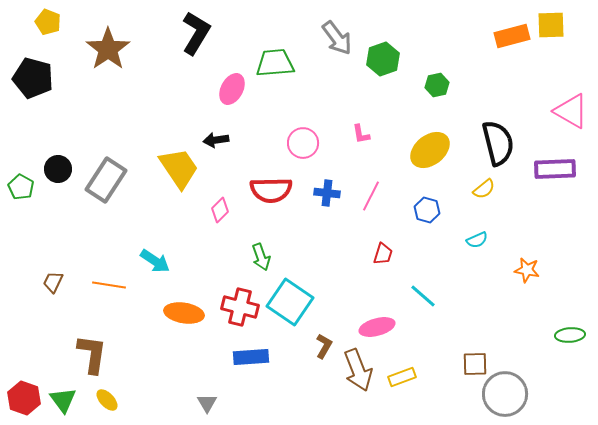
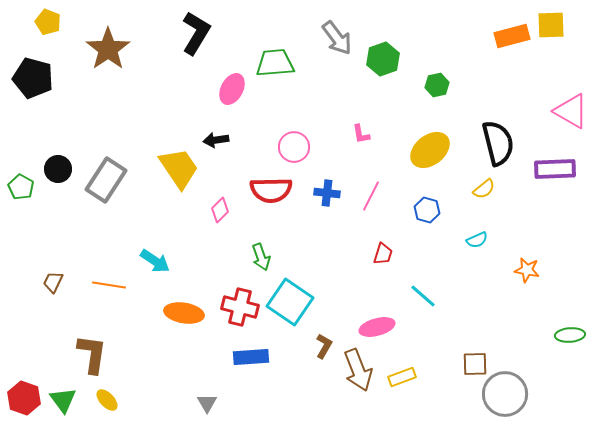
pink circle at (303, 143): moved 9 px left, 4 px down
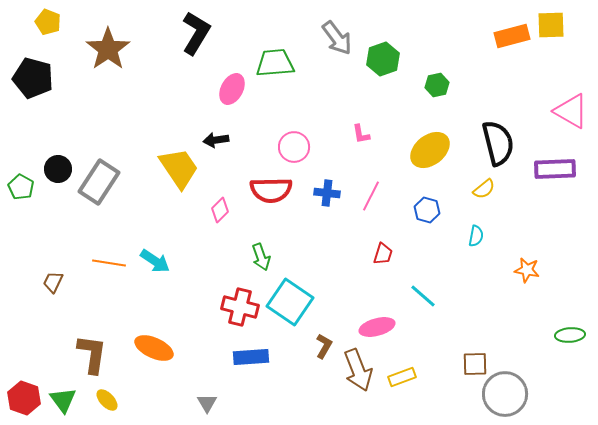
gray rectangle at (106, 180): moved 7 px left, 2 px down
cyan semicircle at (477, 240): moved 1 px left, 4 px up; rotated 55 degrees counterclockwise
orange line at (109, 285): moved 22 px up
orange ellipse at (184, 313): moved 30 px left, 35 px down; rotated 15 degrees clockwise
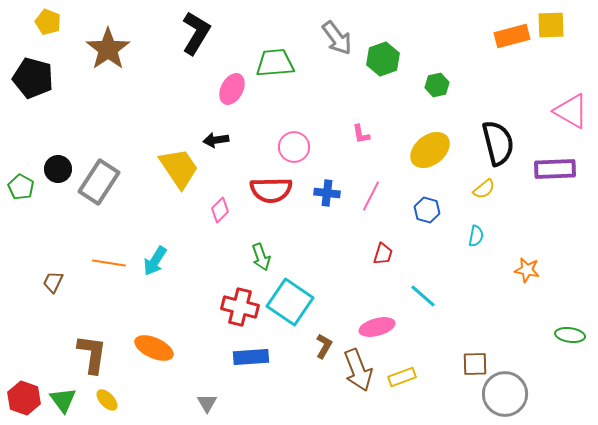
cyan arrow at (155, 261): rotated 88 degrees clockwise
green ellipse at (570, 335): rotated 12 degrees clockwise
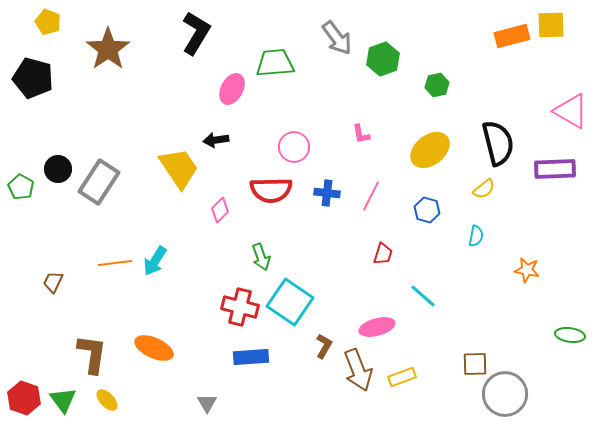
orange line at (109, 263): moved 6 px right; rotated 16 degrees counterclockwise
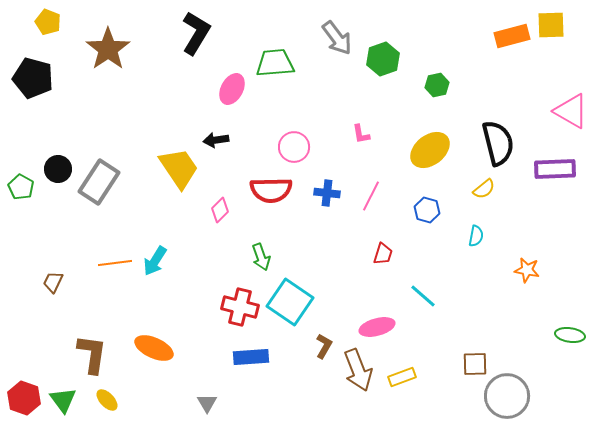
gray circle at (505, 394): moved 2 px right, 2 px down
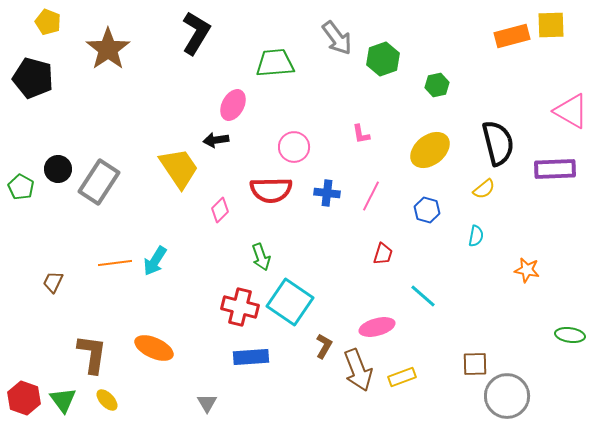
pink ellipse at (232, 89): moved 1 px right, 16 px down
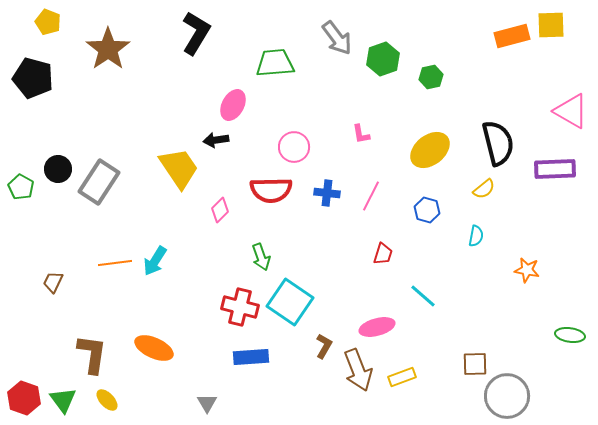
green hexagon at (437, 85): moved 6 px left, 8 px up
